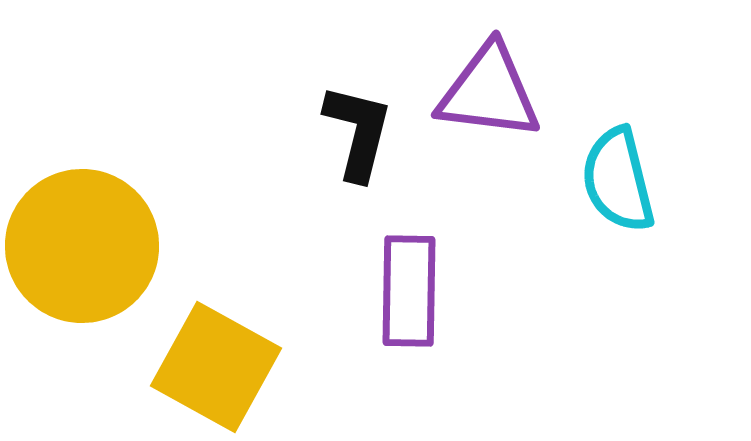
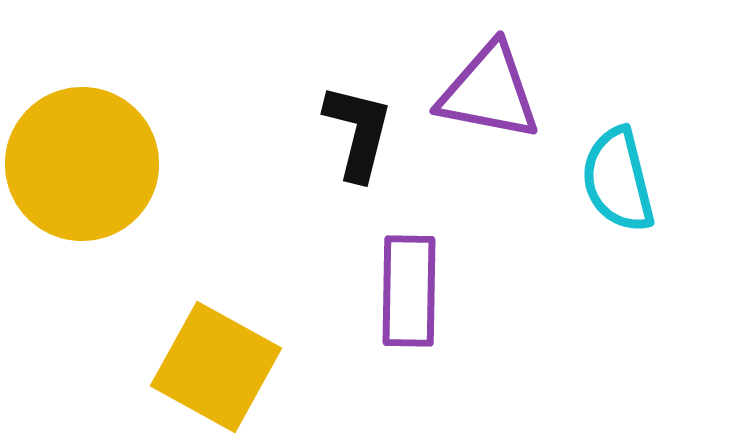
purple triangle: rotated 4 degrees clockwise
yellow circle: moved 82 px up
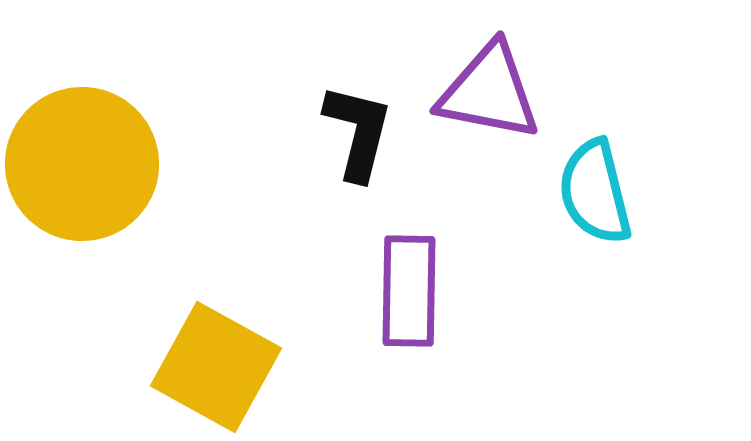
cyan semicircle: moved 23 px left, 12 px down
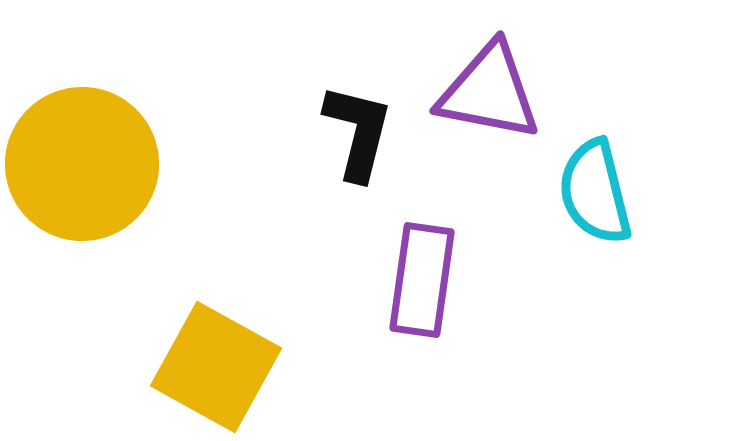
purple rectangle: moved 13 px right, 11 px up; rotated 7 degrees clockwise
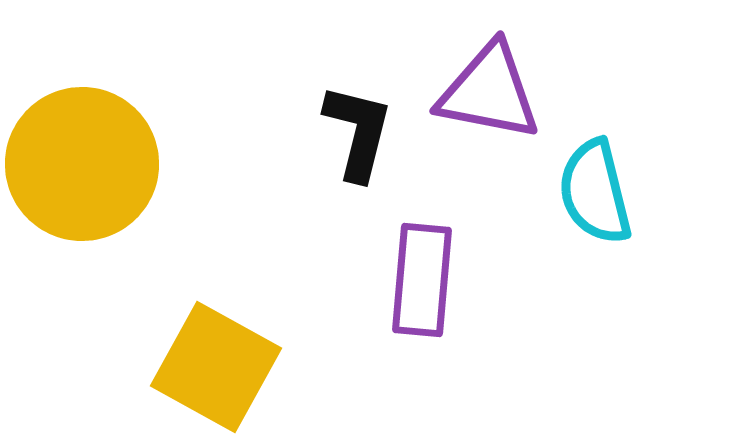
purple rectangle: rotated 3 degrees counterclockwise
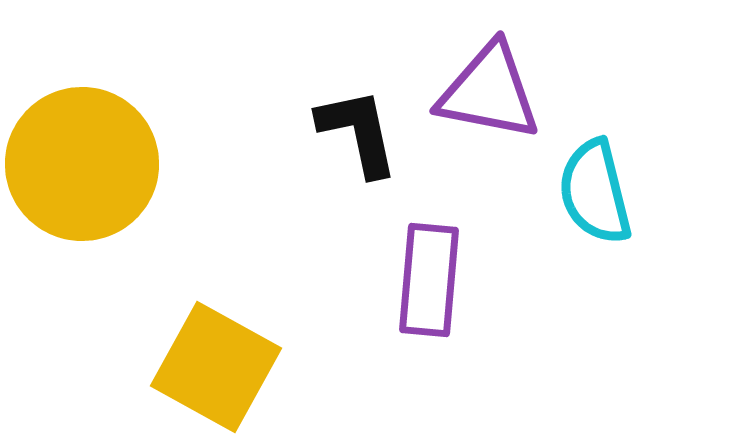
black L-shape: rotated 26 degrees counterclockwise
purple rectangle: moved 7 px right
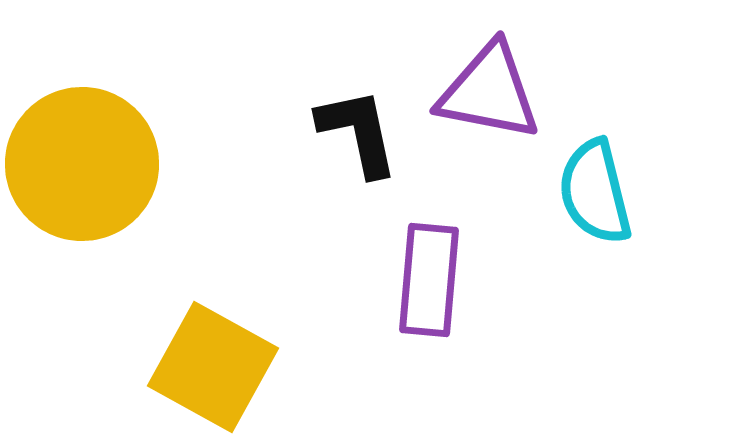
yellow square: moved 3 px left
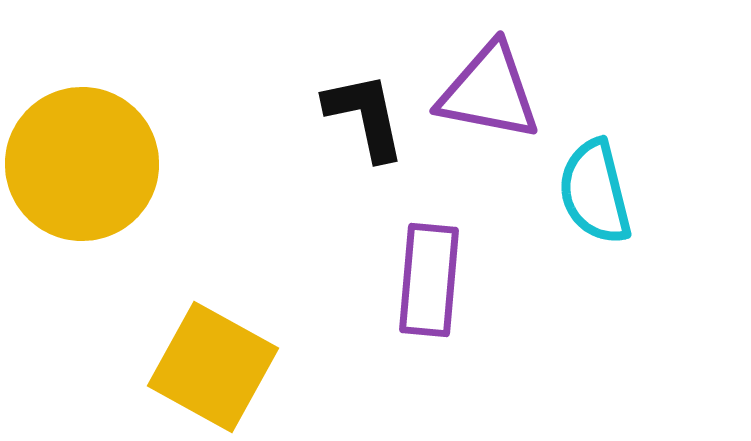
black L-shape: moved 7 px right, 16 px up
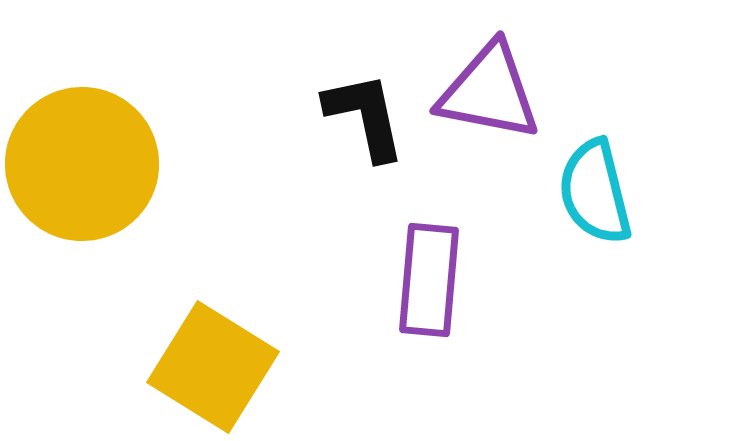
yellow square: rotated 3 degrees clockwise
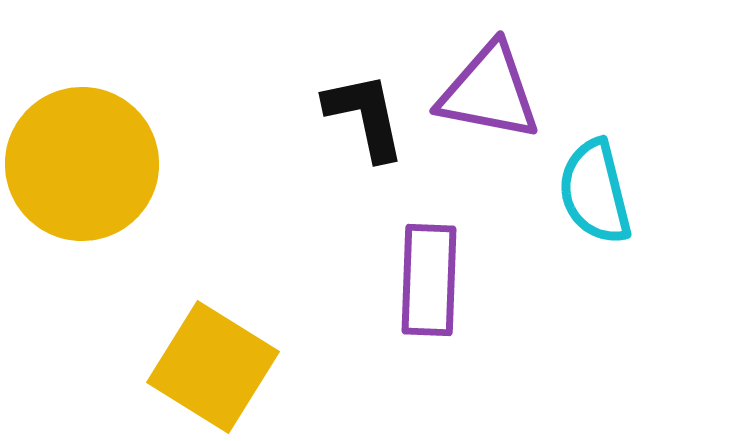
purple rectangle: rotated 3 degrees counterclockwise
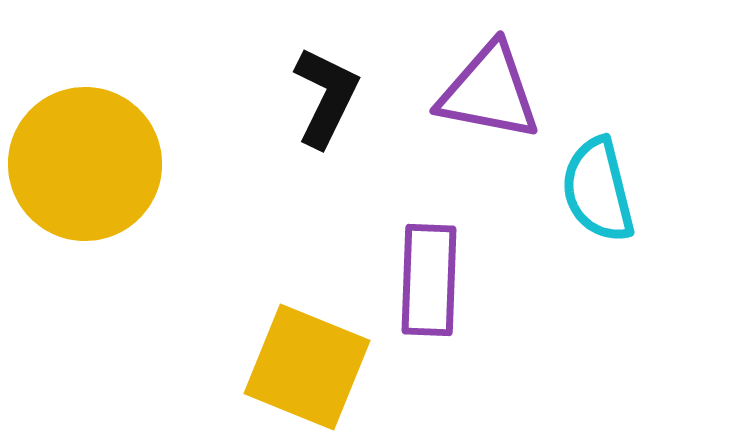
black L-shape: moved 39 px left, 19 px up; rotated 38 degrees clockwise
yellow circle: moved 3 px right
cyan semicircle: moved 3 px right, 2 px up
yellow square: moved 94 px right; rotated 10 degrees counterclockwise
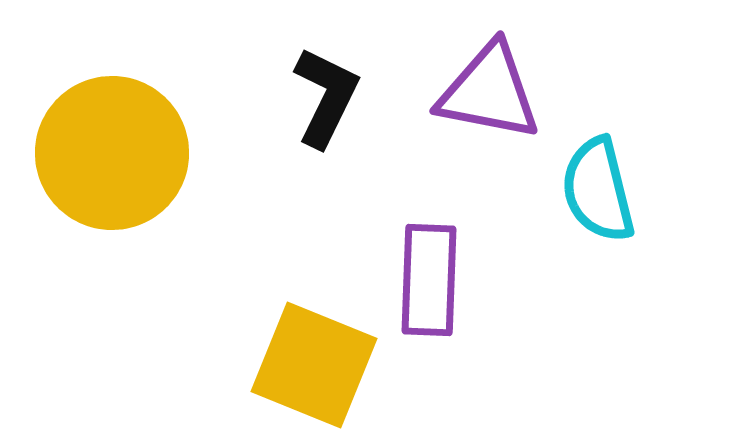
yellow circle: moved 27 px right, 11 px up
yellow square: moved 7 px right, 2 px up
